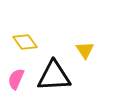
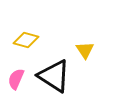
yellow diamond: moved 1 px right, 2 px up; rotated 40 degrees counterclockwise
black triangle: rotated 36 degrees clockwise
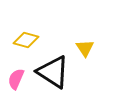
yellow triangle: moved 2 px up
black triangle: moved 1 px left, 4 px up
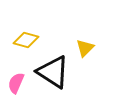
yellow triangle: rotated 18 degrees clockwise
pink semicircle: moved 4 px down
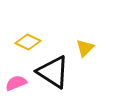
yellow diamond: moved 2 px right, 2 px down; rotated 10 degrees clockwise
pink semicircle: rotated 45 degrees clockwise
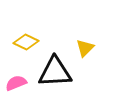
yellow diamond: moved 2 px left
black triangle: moved 2 px right; rotated 36 degrees counterclockwise
